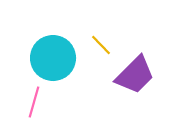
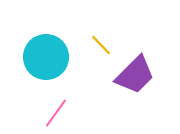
cyan circle: moved 7 px left, 1 px up
pink line: moved 22 px right, 11 px down; rotated 20 degrees clockwise
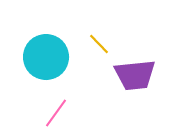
yellow line: moved 2 px left, 1 px up
purple trapezoid: rotated 39 degrees clockwise
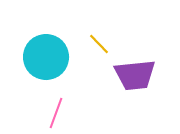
pink line: rotated 16 degrees counterclockwise
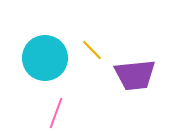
yellow line: moved 7 px left, 6 px down
cyan circle: moved 1 px left, 1 px down
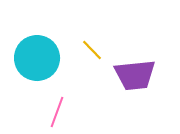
cyan circle: moved 8 px left
pink line: moved 1 px right, 1 px up
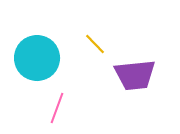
yellow line: moved 3 px right, 6 px up
pink line: moved 4 px up
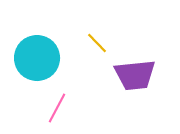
yellow line: moved 2 px right, 1 px up
pink line: rotated 8 degrees clockwise
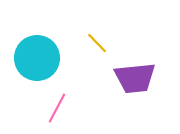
purple trapezoid: moved 3 px down
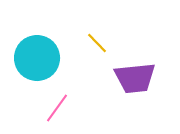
pink line: rotated 8 degrees clockwise
